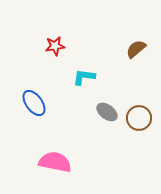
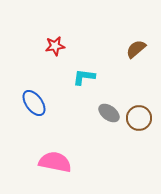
gray ellipse: moved 2 px right, 1 px down
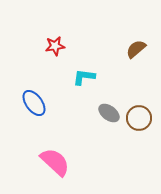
pink semicircle: rotated 32 degrees clockwise
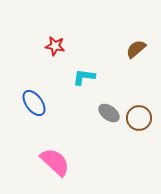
red star: rotated 18 degrees clockwise
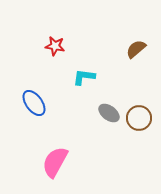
pink semicircle: rotated 104 degrees counterclockwise
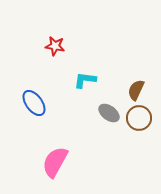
brown semicircle: moved 41 px down; rotated 25 degrees counterclockwise
cyan L-shape: moved 1 px right, 3 px down
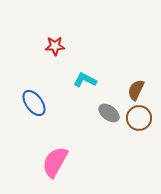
red star: rotated 12 degrees counterclockwise
cyan L-shape: rotated 20 degrees clockwise
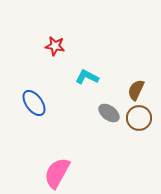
red star: rotated 12 degrees clockwise
cyan L-shape: moved 2 px right, 3 px up
pink semicircle: moved 2 px right, 11 px down
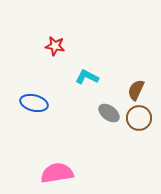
blue ellipse: rotated 40 degrees counterclockwise
pink semicircle: rotated 52 degrees clockwise
